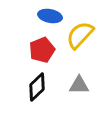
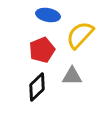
blue ellipse: moved 2 px left, 1 px up
gray triangle: moved 7 px left, 9 px up
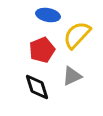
yellow semicircle: moved 3 px left
gray triangle: rotated 25 degrees counterclockwise
black diamond: rotated 64 degrees counterclockwise
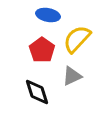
yellow semicircle: moved 4 px down
red pentagon: rotated 15 degrees counterclockwise
black diamond: moved 5 px down
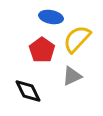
blue ellipse: moved 3 px right, 2 px down
black diamond: moved 9 px left, 1 px up; rotated 8 degrees counterclockwise
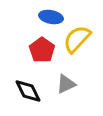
gray triangle: moved 6 px left, 8 px down
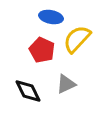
red pentagon: rotated 10 degrees counterclockwise
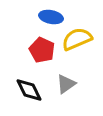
yellow semicircle: rotated 24 degrees clockwise
gray triangle: rotated 10 degrees counterclockwise
black diamond: moved 1 px right, 1 px up
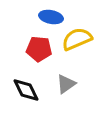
red pentagon: moved 3 px left, 1 px up; rotated 20 degrees counterclockwise
black diamond: moved 3 px left
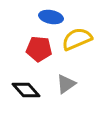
black diamond: rotated 16 degrees counterclockwise
